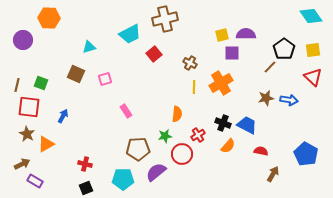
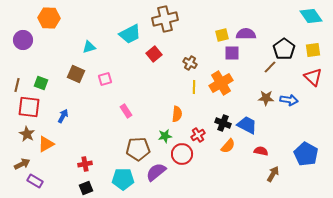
brown star at (266, 98): rotated 14 degrees clockwise
red cross at (85, 164): rotated 24 degrees counterclockwise
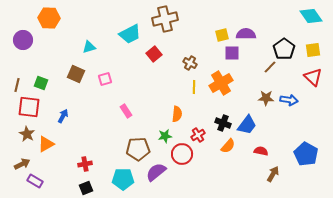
blue trapezoid at (247, 125): rotated 100 degrees clockwise
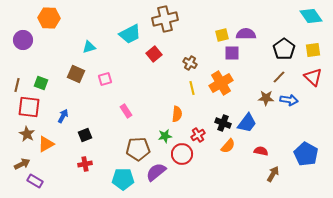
brown line at (270, 67): moved 9 px right, 10 px down
yellow line at (194, 87): moved 2 px left, 1 px down; rotated 16 degrees counterclockwise
blue trapezoid at (247, 125): moved 2 px up
black square at (86, 188): moved 1 px left, 53 px up
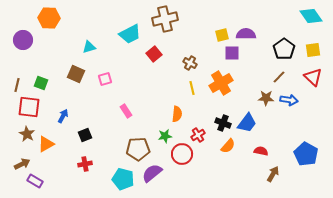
purple semicircle at (156, 172): moved 4 px left, 1 px down
cyan pentagon at (123, 179): rotated 15 degrees clockwise
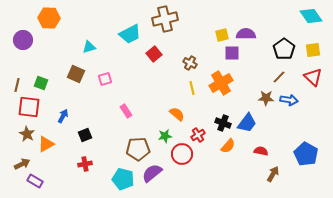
orange semicircle at (177, 114): rotated 56 degrees counterclockwise
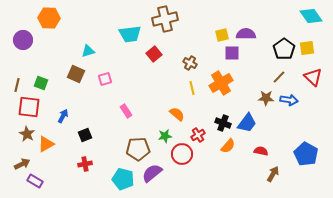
cyan trapezoid at (130, 34): rotated 20 degrees clockwise
cyan triangle at (89, 47): moved 1 px left, 4 px down
yellow square at (313, 50): moved 6 px left, 2 px up
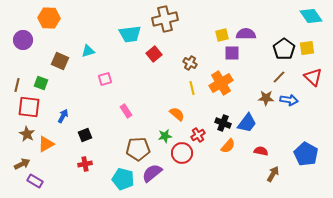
brown square at (76, 74): moved 16 px left, 13 px up
red circle at (182, 154): moved 1 px up
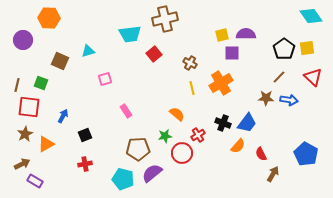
brown star at (27, 134): moved 2 px left; rotated 14 degrees clockwise
orange semicircle at (228, 146): moved 10 px right
red semicircle at (261, 151): moved 3 px down; rotated 128 degrees counterclockwise
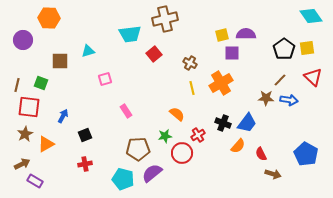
brown square at (60, 61): rotated 24 degrees counterclockwise
brown line at (279, 77): moved 1 px right, 3 px down
brown arrow at (273, 174): rotated 77 degrees clockwise
